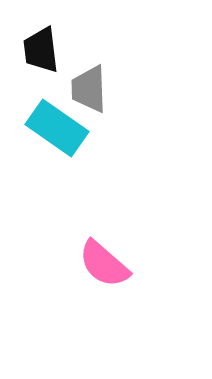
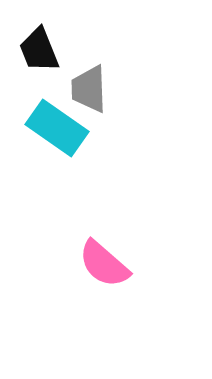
black trapezoid: moved 2 px left; rotated 15 degrees counterclockwise
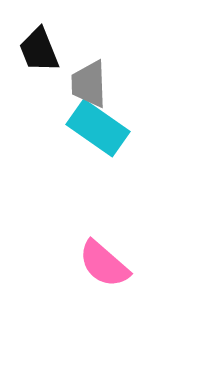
gray trapezoid: moved 5 px up
cyan rectangle: moved 41 px right
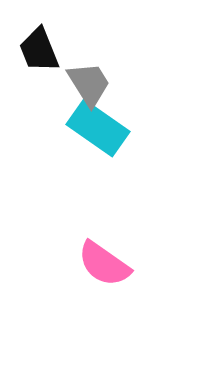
gray trapezoid: rotated 150 degrees clockwise
pink semicircle: rotated 6 degrees counterclockwise
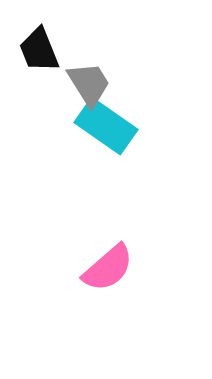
cyan rectangle: moved 8 px right, 2 px up
pink semicircle: moved 4 px right, 4 px down; rotated 76 degrees counterclockwise
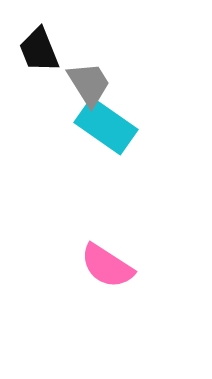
pink semicircle: moved 1 px left, 2 px up; rotated 74 degrees clockwise
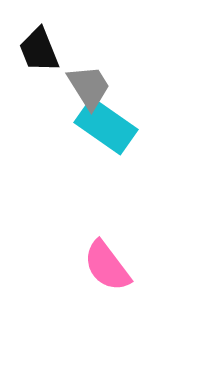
gray trapezoid: moved 3 px down
pink semicircle: rotated 20 degrees clockwise
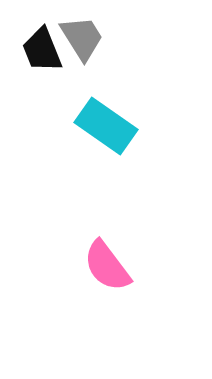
black trapezoid: moved 3 px right
gray trapezoid: moved 7 px left, 49 px up
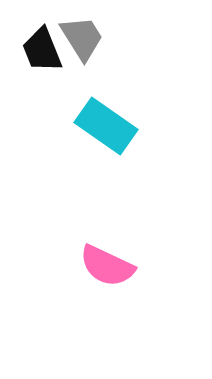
pink semicircle: rotated 28 degrees counterclockwise
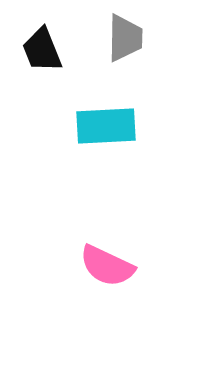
gray trapezoid: moved 43 px right; rotated 33 degrees clockwise
cyan rectangle: rotated 38 degrees counterclockwise
